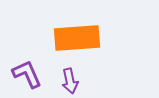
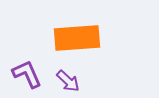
purple arrow: moved 2 px left; rotated 35 degrees counterclockwise
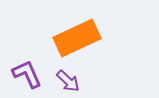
orange rectangle: rotated 21 degrees counterclockwise
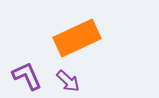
purple L-shape: moved 2 px down
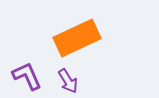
purple arrow: rotated 15 degrees clockwise
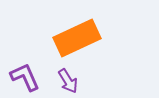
purple L-shape: moved 2 px left, 1 px down
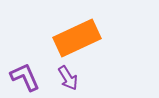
purple arrow: moved 3 px up
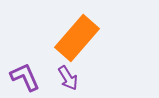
orange rectangle: rotated 24 degrees counterclockwise
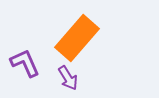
purple L-shape: moved 14 px up
